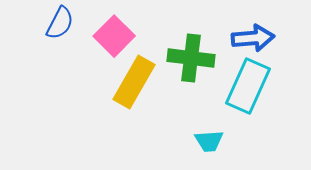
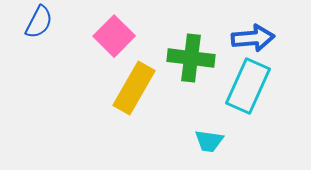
blue semicircle: moved 21 px left, 1 px up
yellow rectangle: moved 6 px down
cyan trapezoid: rotated 12 degrees clockwise
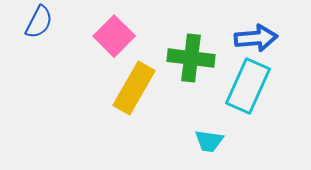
blue arrow: moved 3 px right
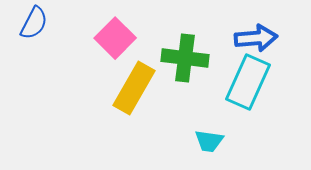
blue semicircle: moved 5 px left, 1 px down
pink square: moved 1 px right, 2 px down
green cross: moved 6 px left
cyan rectangle: moved 4 px up
